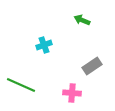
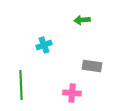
green arrow: rotated 28 degrees counterclockwise
gray rectangle: rotated 42 degrees clockwise
green line: rotated 64 degrees clockwise
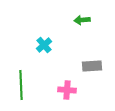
cyan cross: rotated 21 degrees counterclockwise
gray rectangle: rotated 12 degrees counterclockwise
pink cross: moved 5 px left, 3 px up
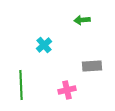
pink cross: rotated 18 degrees counterclockwise
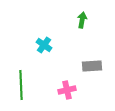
green arrow: rotated 105 degrees clockwise
cyan cross: rotated 14 degrees counterclockwise
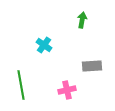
green line: rotated 8 degrees counterclockwise
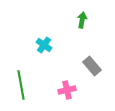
gray rectangle: rotated 54 degrees clockwise
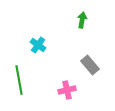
cyan cross: moved 6 px left
gray rectangle: moved 2 px left, 1 px up
green line: moved 2 px left, 5 px up
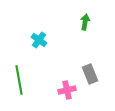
green arrow: moved 3 px right, 2 px down
cyan cross: moved 1 px right, 5 px up
gray rectangle: moved 9 px down; rotated 18 degrees clockwise
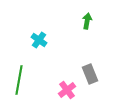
green arrow: moved 2 px right, 1 px up
green line: rotated 20 degrees clockwise
pink cross: rotated 24 degrees counterclockwise
